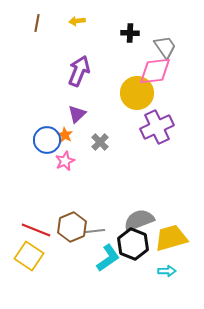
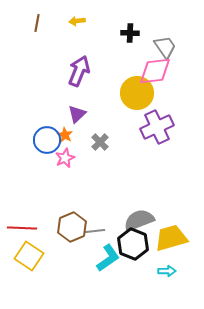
pink star: moved 3 px up
red line: moved 14 px left, 2 px up; rotated 20 degrees counterclockwise
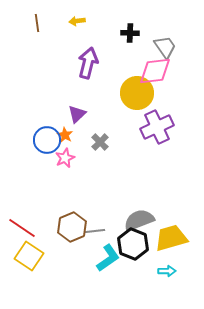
brown line: rotated 18 degrees counterclockwise
purple arrow: moved 9 px right, 8 px up; rotated 8 degrees counterclockwise
red line: rotated 32 degrees clockwise
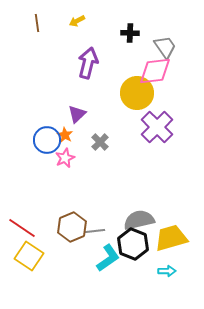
yellow arrow: rotated 21 degrees counterclockwise
purple cross: rotated 20 degrees counterclockwise
gray semicircle: rotated 8 degrees clockwise
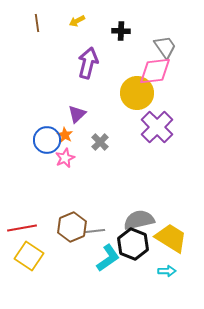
black cross: moved 9 px left, 2 px up
red line: rotated 44 degrees counterclockwise
yellow trapezoid: rotated 48 degrees clockwise
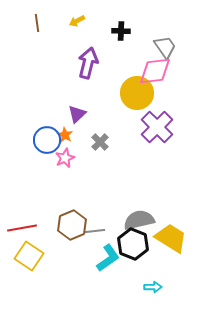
brown hexagon: moved 2 px up
cyan arrow: moved 14 px left, 16 px down
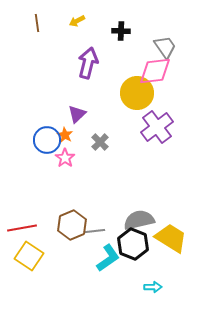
purple cross: rotated 8 degrees clockwise
pink star: rotated 12 degrees counterclockwise
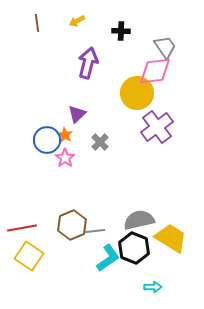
black hexagon: moved 1 px right, 4 px down
